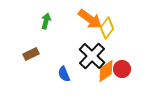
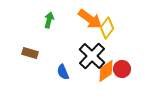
green arrow: moved 3 px right, 1 px up
brown rectangle: moved 1 px left, 1 px up; rotated 42 degrees clockwise
blue semicircle: moved 1 px left, 2 px up
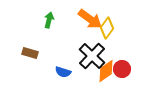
blue semicircle: rotated 49 degrees counterclockwise
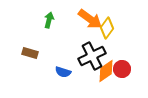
black cross: rotated 20 degrees clockwise
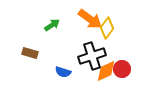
green arrow: moved 3 px right, 5 px down; rotated 42 degrees clockwise
black cross: rotated 8 degrees clockwise
orange diamond: rotated 10 degrees clockwise
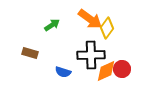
black cross: moved 1 px left, 1 px up; rotated 16 degrees clockwise
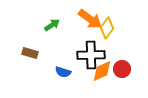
orange diamond: moved 4 px left
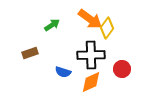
brown rectangle: rotated 35 degrees counterclockwise
orange diamond: moved 11 px left, 11 px down
